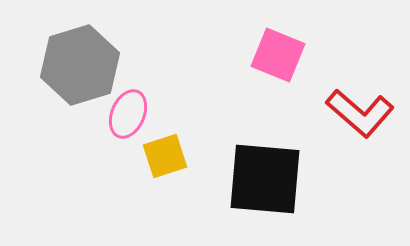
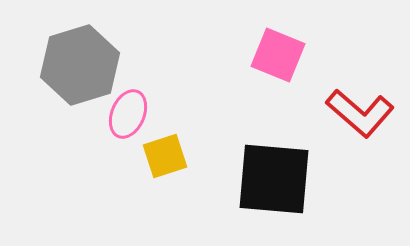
black square: moved 9 px right
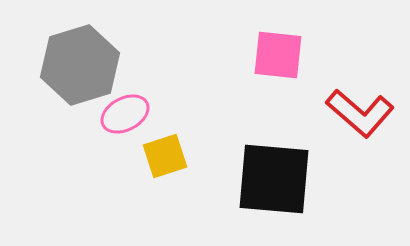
pink square: rotated 16 degrees counterclockwise
pink ellipse: moved 3 px left; rotated 39 degrees clockwise
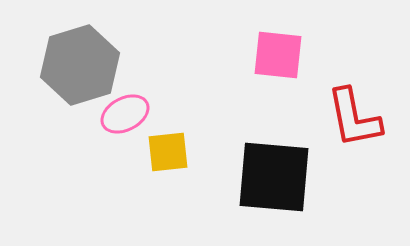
red L-shape: moved 6 px left, 5 px down; rotated 38 degrees clockwise
yellow square: moved 3 px right, 4 px up; rotated 12 degrees clockwise
black square: moved 2 px up
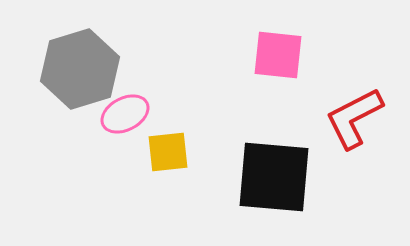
gray hexagon: moved 4 px down
red L-shape: rotated 74 degrees clockwise
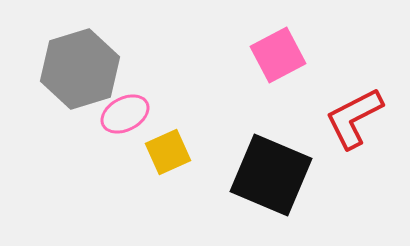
pink square: rotated 34 degrees counterclockwise
yellow square: rotated 18 degrees counterclockwise
black square: moved 3 px left, 2 px up; rotated 18 degrees clockwise
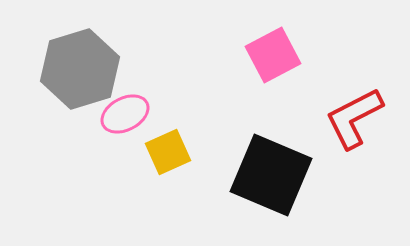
pink square: moved 5 px left
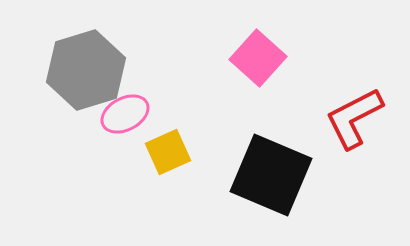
pink square: moved 15 px left, 3 px down; rotated 20 degrees counterclockwise
gray hexagon: moved 6 px right, 1 px down
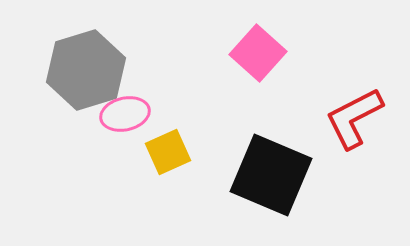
pink square: moved 5 px up
pink ellipse: rotated 15 degrees clockwise
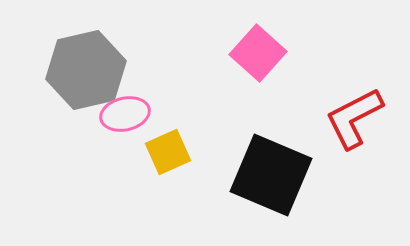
gray hexagon: rotated 4 degrees clockwise
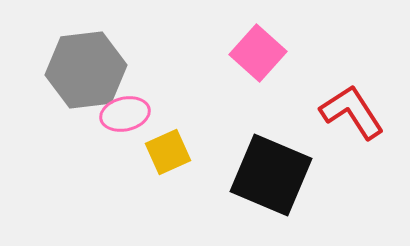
gray hexagon: rotated 6 degrees clockwise
red L-shape: moved 2 px left, 6 px up; rotated 84 degrees clockwise
